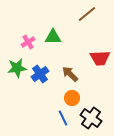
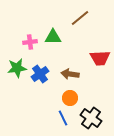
brown line: moved 7 px left, 4 px down
pink cross: moved 2 px right; rotated 24 degrees clockwise
brown arrow: rotated 36 degrees counterclockwise
orange circle: moved 2 px left
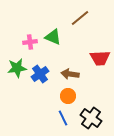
green triangle: rotated 24 degrees clockwise
orange circle: moved 2 px left, 2 px up
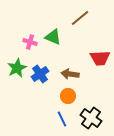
pink cross: rotated 24 degrees clockwise
green star: rotated 18 degrees counterclockwise
blue line: moved 1 px left, 1 px down
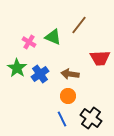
brown line: moved 1 px left, 7 px down; rotated 12 degrees counterclockwise
pink cross: moved 1 px left; rotated 16 degrees clockwise
green star: rotated 12 degrees counterclockwise
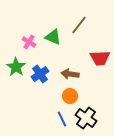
green star: moved 1 px left, 1 px up
orange circle: moved 2 px right
black cross: moved 5 px left
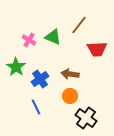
pink cross: moved 2 px up
red trapezoid: moved 3 px left, 9 px up
blue cross: moved 5 px down
blue line: moved 26 px left, 12 px up
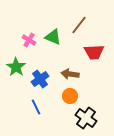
red trapezoid: moved 3 px left, 3 px down
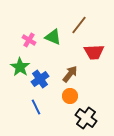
green star: moved 4 px right
brown arrow: rotated 120 degrees clockwise
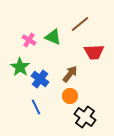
brown line: moved 1 px right, 1 px up; rotated 12 degrees clockwise
blue cross: rotated 18 degrees counterclockwise
black cross: moved 1 px left, 1 px up
